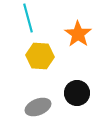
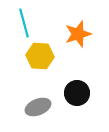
cyan line: moved 4 px left, 5 px down
orange star: rotated 20 degrees clockwise
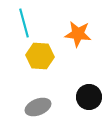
orange star: rotated 24 degrees clockwise
black circle: moved 12 px right, 4 px down
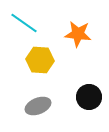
cyan line: rotated 40 degrees counterclockwise
yellow hexagon: moved 4 px down
gray ellipse: moved 1 px up
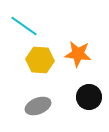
cyan line: moved 3 px down
orange star: moved 20 px down
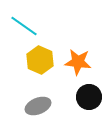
orange star: moved 8 px down
yellow hexagon: rotated 20 degrees clockwise
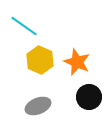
orange star: moved 1 px left; rotated 16 degrees clockwise
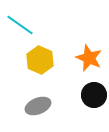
cyan line: moved 4 px left, 1 px up
orange star: moved 12 px right, 4 px up
black circle: moved 5 px right, 2 px up
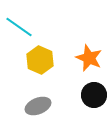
cyan line: moved 1 px left, 2 px down
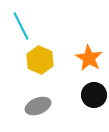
cyan line: moved 2 px right, 1 px up; rotated 28 degrees clockwise
orange star: rotated 8 degrees clockwise
